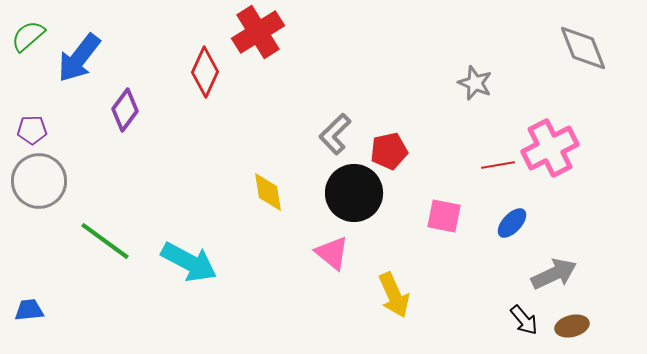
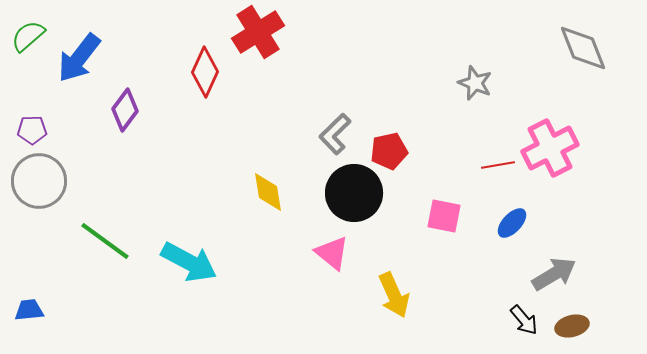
gray arrow: rotated 6 degrees counterclockwise
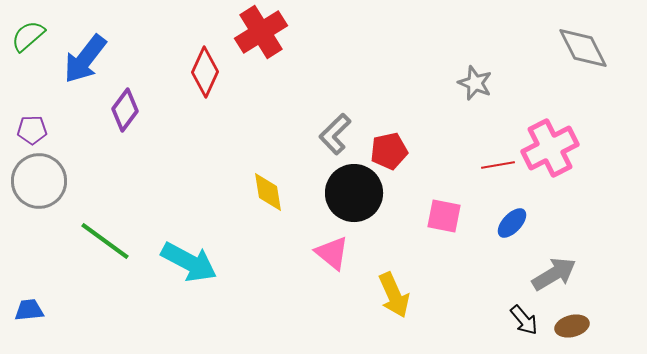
red cross: moved 3 px right
gray diamond: rotated 6 degrees counterclockwise
blue arrow: moved 6 px right, 1 px down
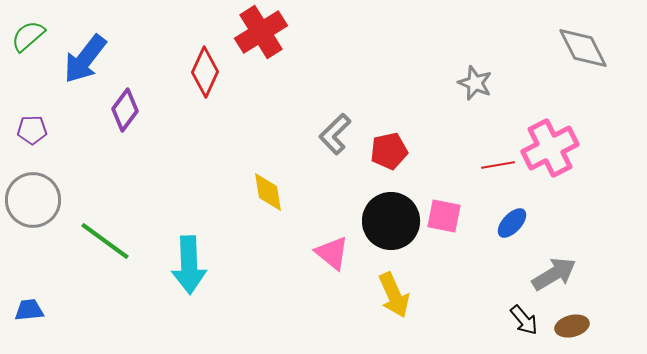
gray circle: moved 6 px left, 19 px down
black circle: moved 37 px right, 28 px down
cyan arrow: moved 3 px down; rotated 60 degrees clockwise
